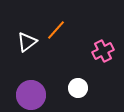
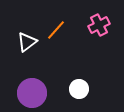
pink cross: moved 4 px left, 26 px up
white circle: moved 1 px right, 1 px down
purple circle: moved 1 px right, 2 px up
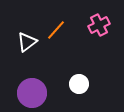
white circle: moved 5 px up
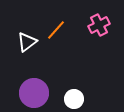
white circle: moved 5 px left, 15 px down
purple circle: moved 2 px right
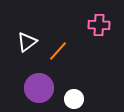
pink cross: rotated 30 degrees clockwise
orange line: moved 2 px right, 21 px down
purple circle: moved 5 px right, 5 px up
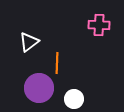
white triangle: moved 2 px right
orange line: moved 1 px left, 12 px down; rotated 40 degrees counterclockwise
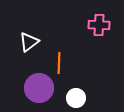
orange line: moved 2 px right
white circle: moved 2 px right, 1 px up
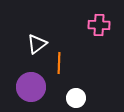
white triangle: moved 8 px right, 2 px down
purple circle: moved 8 px left, 1 px up
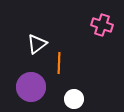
pink cross: moved 3 px right; rotated 15 degrees clockwise
white circle: moved 2 px left, 1 px down
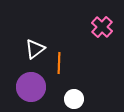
pink cross: moved 2 px down; rotated 25 degrees clockwise
white triangle: moved 2 px left, 5 px down
